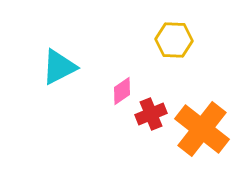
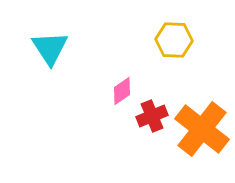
cyan triangle: moved 9 px left, 19 px up; rotated 36 degrees counterclockwise
red cross: moved 1 px right, 2 px down
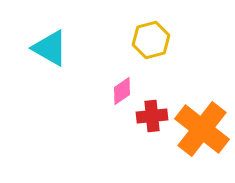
yellow hexagon: moved 23 px left; rotated 18 degrees counterclockwise
cyan triangle: rotated 27 degrees counterclockwise
red cross: rotated 16 degrees clockwise
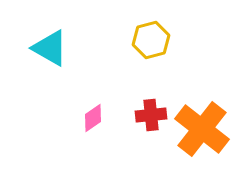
pink diamond: moved 29 px left, 27 px down
red cross: moved 1 px left, 1 px up
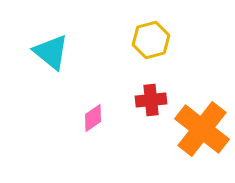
cyan triangle: moved 1 px right, 4 px down; rotated 9 degrees clockwise
red cross: moved 15 px up
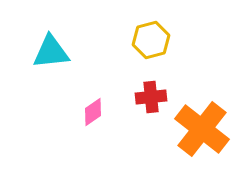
cyan triangle: rotated 45 degrees counterclockwise
red cross: moved 3 px up
pink diamond: moved 6 px up
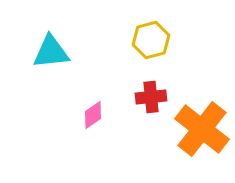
pink diamond: moved 3 px down
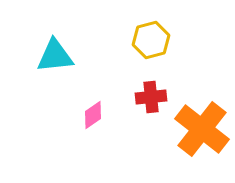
cyan triangle: moved 4 px right, 4 px down
